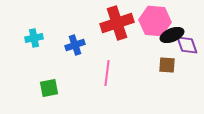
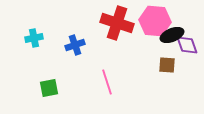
red cross: rotated 36 degrees clockwise
pink line: moved 9 px down; rotated 25 degrees counterclockwise
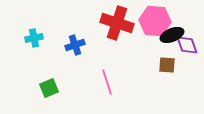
green square: rotated 12 degrees counterclockwise
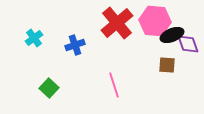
red cross: rotated 32 degrees clockwise
cyan cross: rotated 24 degrees counterclockwise
purple diamond: moved 1 px right, 1 px up
pink line: moved 7 px right, 3 px down
green square: rotated 24 degrees counterclockwise
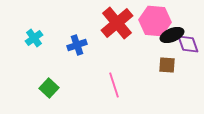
blue cross: moved 2 px right
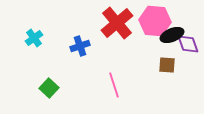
blue cross: moved 3 px right, 1 px down
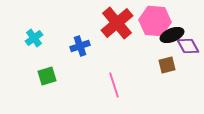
purple diamond: moved 2 px down; rotated 10 degrees counterclockwise
brown square: rotated 18 degrees counterclockwise
green square: moved 2 px left, 12 px up; rotated 30 degrees clockwise
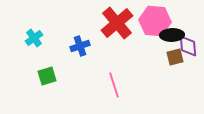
black ellipse: rotated 20 degrees clockwise
purple diamond: rotated 25 degrees clockwise
brown square: moved 8 px right, 8 px up
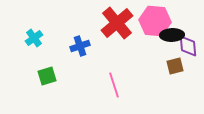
brown square: moved 9 px down
